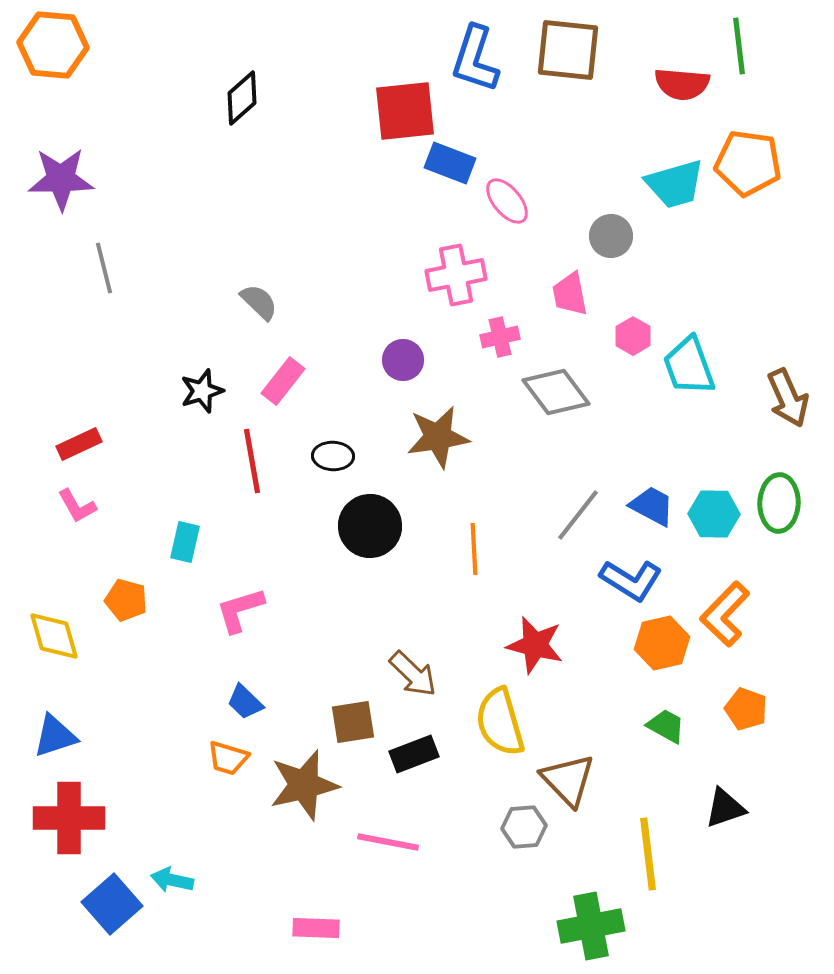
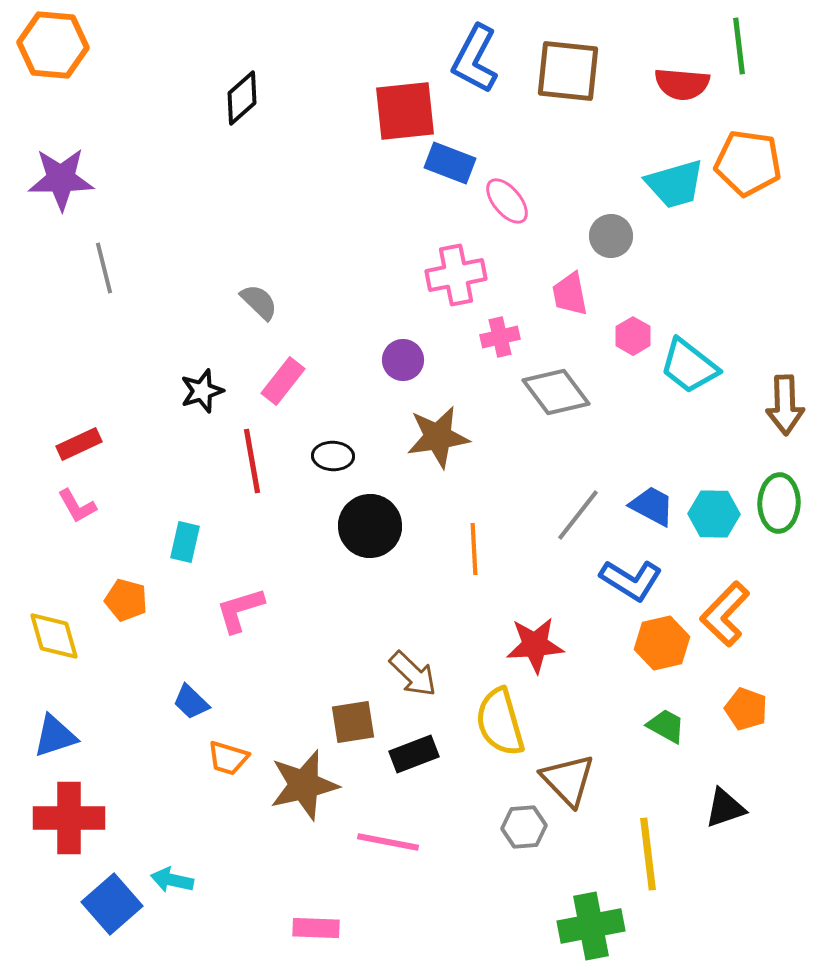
brown square at (568, 50): moved 21 px down
blue L-shape at (475, 59): rotated 10 degrees clockwise
cyan trapezoid at (689, 366): rotated 32 degrees counterclockwise
brown arrow at (788, 398): moved 3 px left, 7 px down; rotated 22 degrees clockwise
red star at (535, 645): rotated 18 degrees counterclockwise
blue trapezoid at (245, 702): moved 54 px left
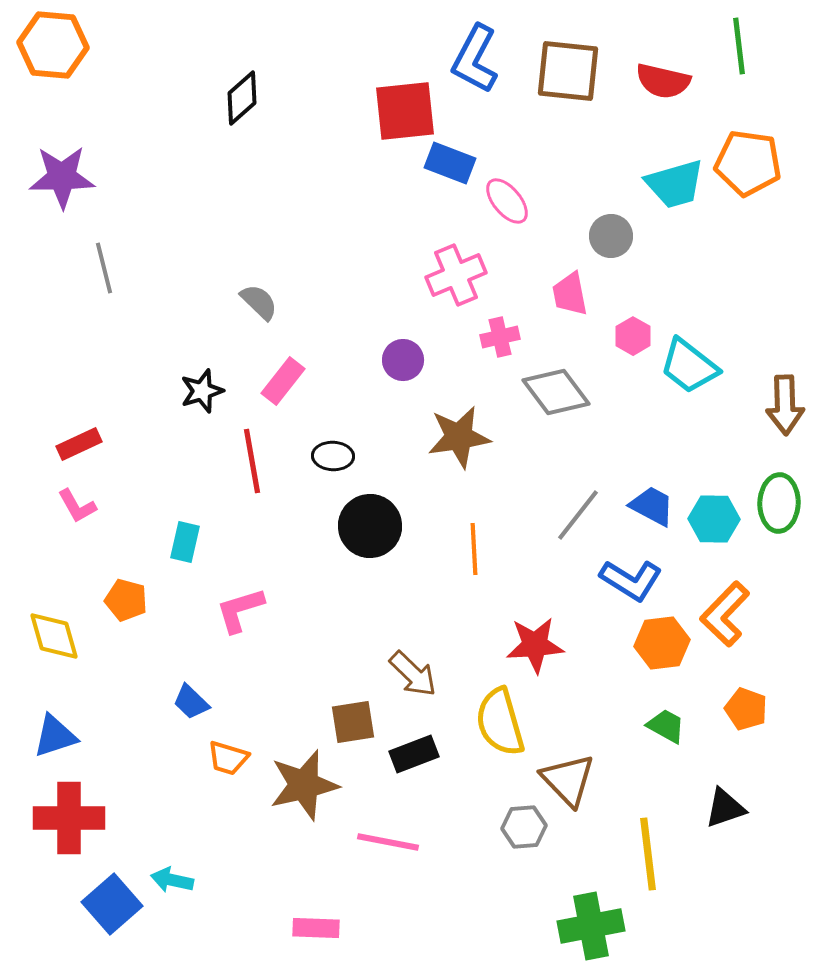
red semicircle at (682, 84): moved 19 px left, 3 px up; rotated 8 degrees clockwise
purple star at (61, 179): moved 1 px right, 2 px up
pink cross at (456, 275): rotated 12 degrees counterclockwise
brown star at (438, 437): moved 21 px right
cyan hexagon at (714, 514): moved 5 px down
orange hexagon at (662, 643): rotated 6 degrees clockwise
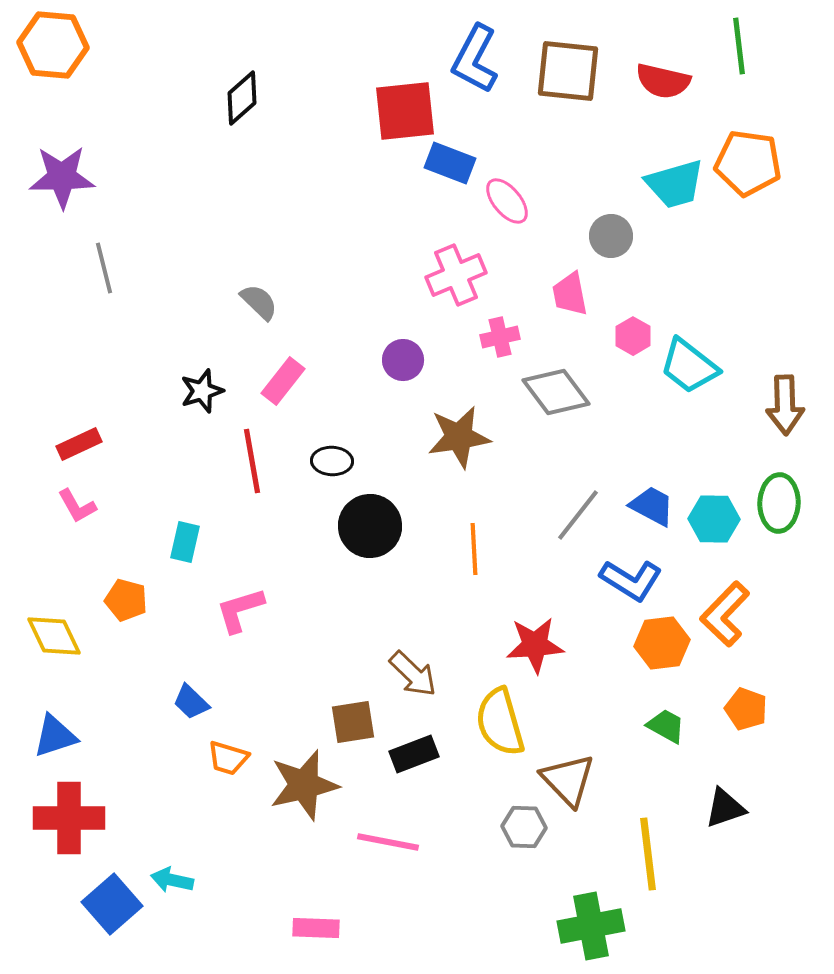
black ellipse at (333, 456): moved 1 px left, 5 px down
yellow diamond at (54, 636): rotated 10 degrees counterclockwise
gray hexagon at (524, 827): rotated 6 degrees clockwise
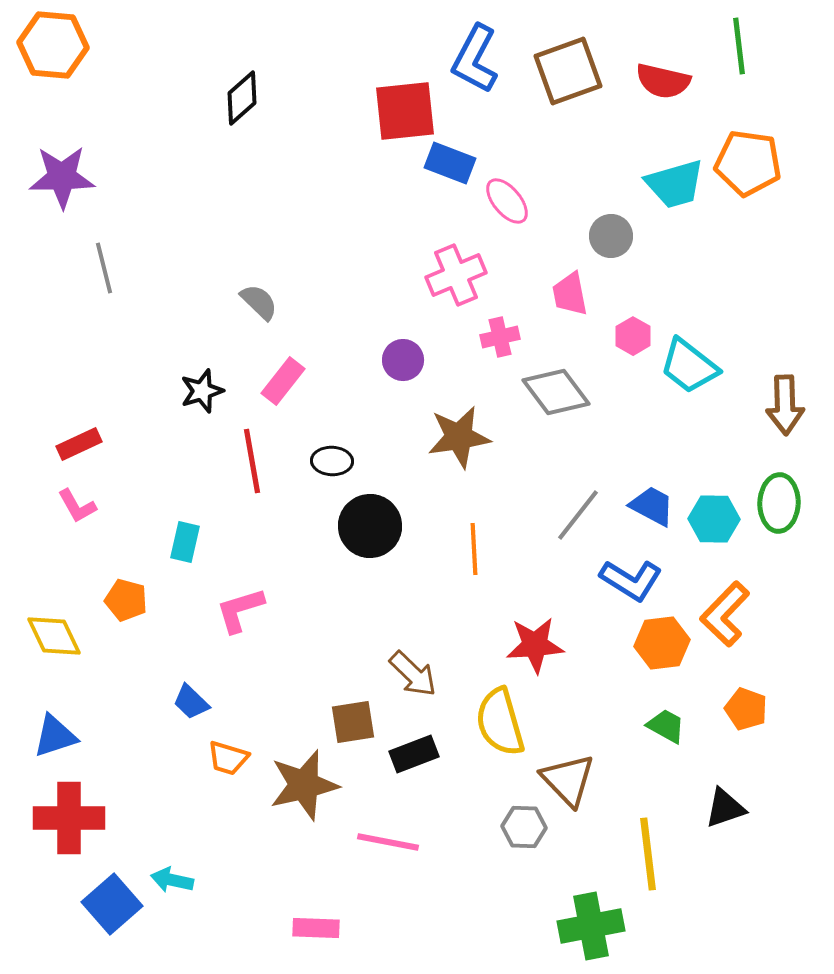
brown square at (568, 71): rotated 26 degrees counterclockwise
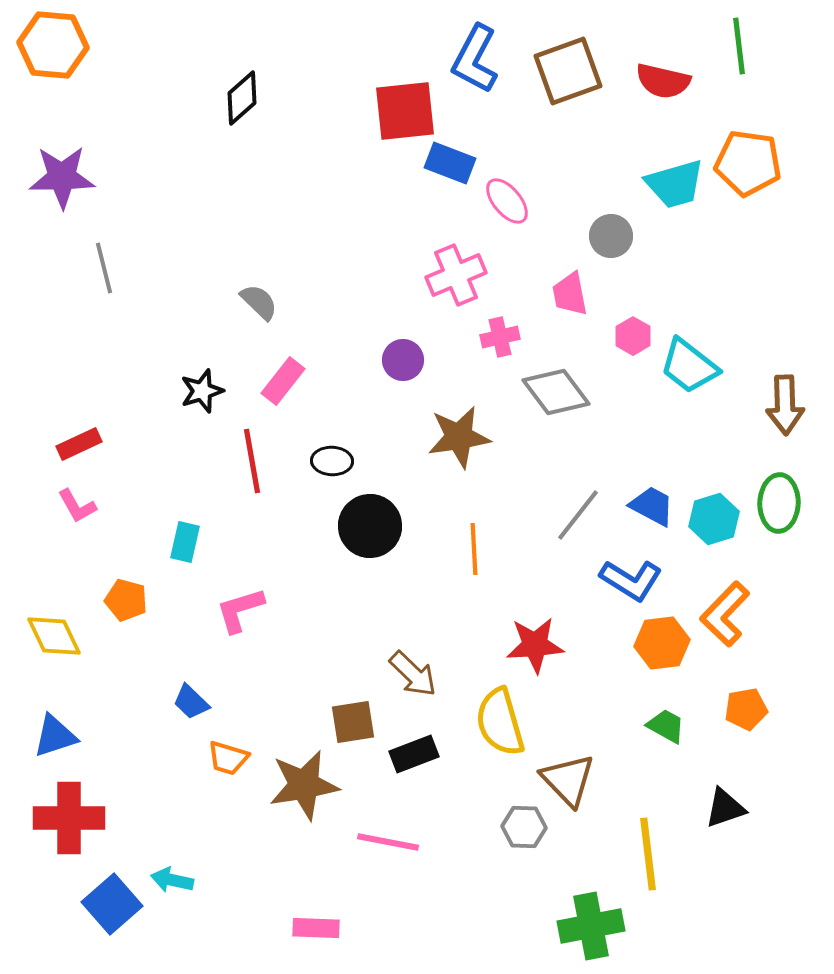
cyan hexagon at (714, 519): rotated 18 degrees counterclockwise
orange pentagon at (746, 709): rotated 30 degrees counterclockwise
brown star at (304, 785): rotated 4 degrees clockwise
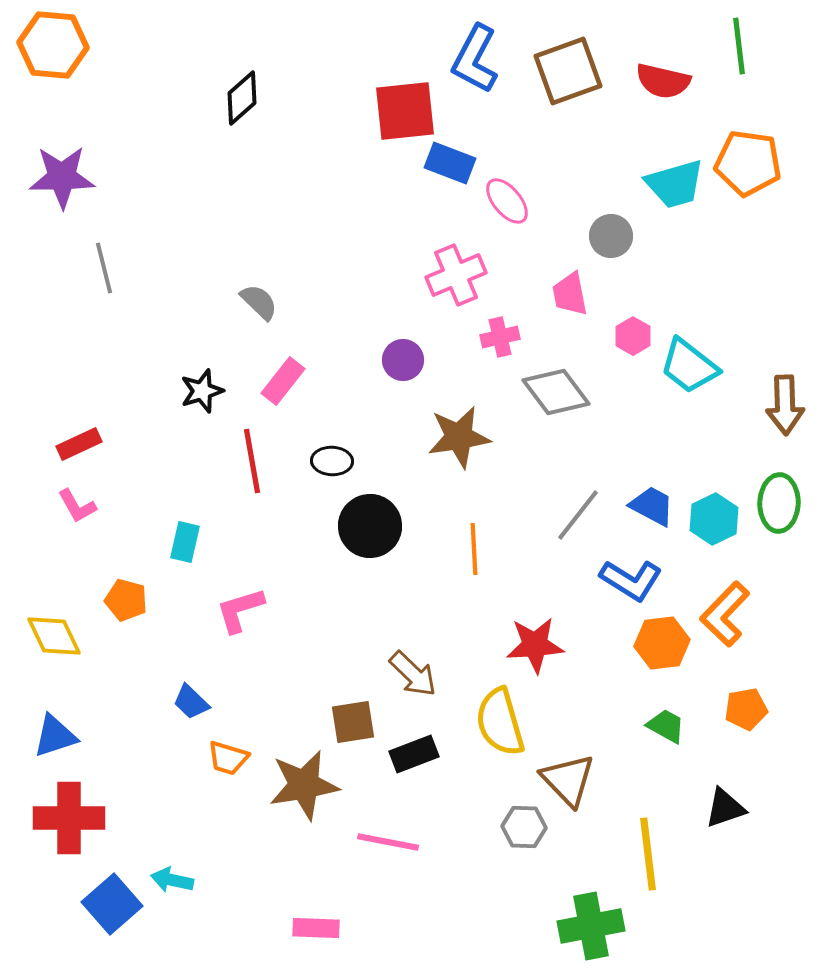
cyan hexagon at (714, 519): rotated 9 degrees counterclockwise
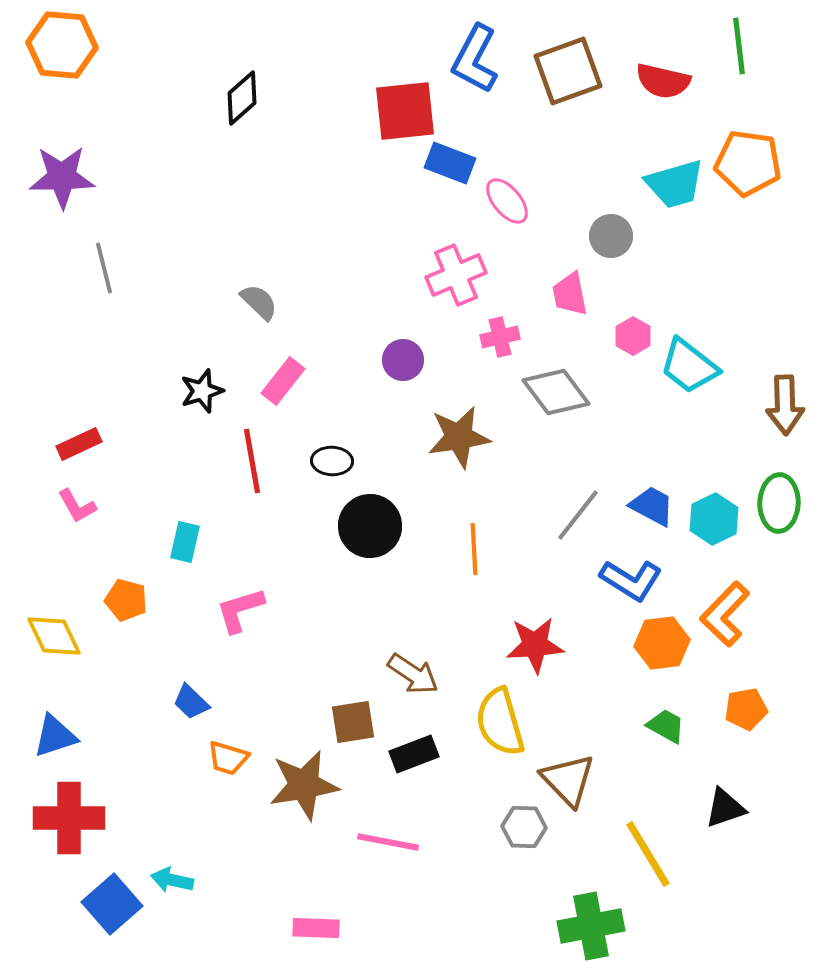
orange hexagon at (53, 45): moved 9 px right
brown arrow at (413, 674): rotated 10 degrees counterclockwise
yellow line at (648, 854): rotated 24 degrees counterclockwise
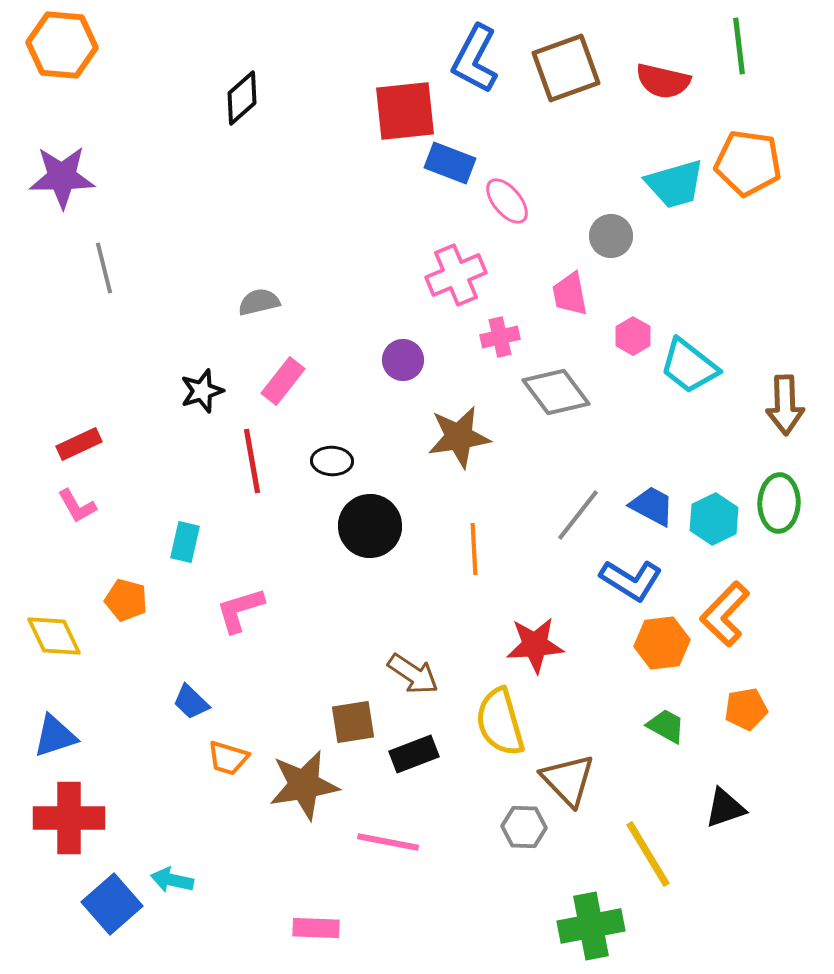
brown square at (568, 71): moved 2 px left, 3 px up
gray semicircle at (259, 302): rotated 57 degrees counterclockwise
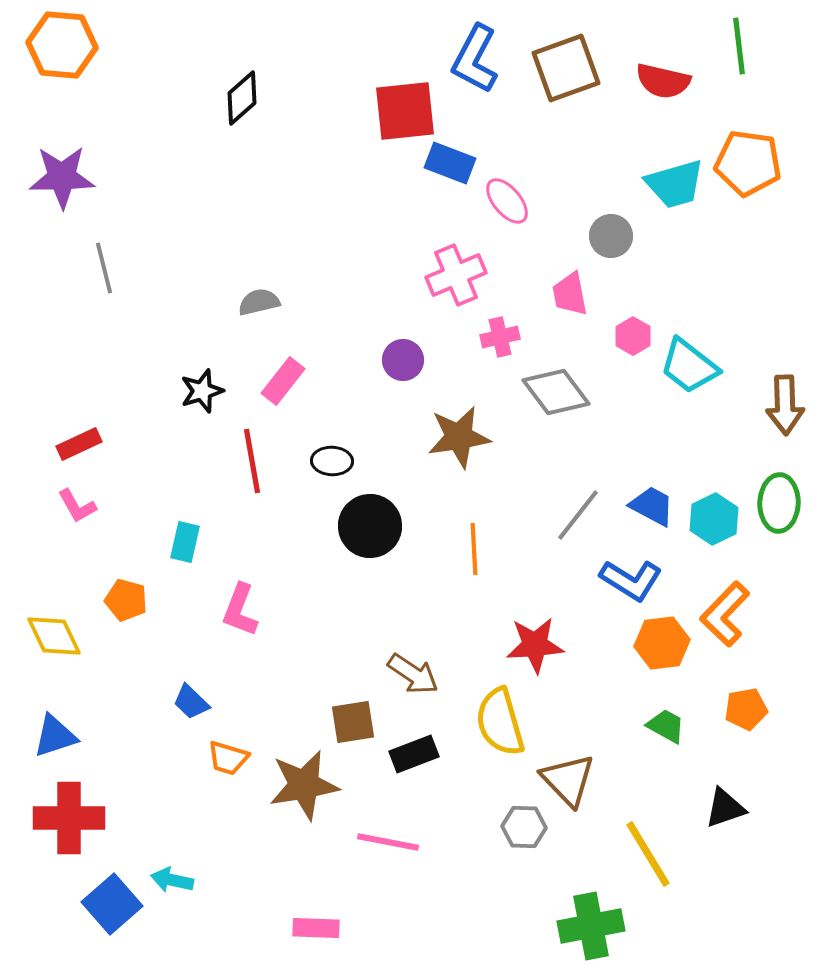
pink L-shape at (240, 610): rotated 52 degrees counterclockwise
